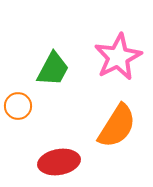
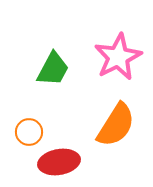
orange circle: moved 11 px right, 26 px down
orange semicircle: moved 1 px left, 1 px up
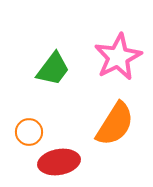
green trapezoid: rotated 9 degrees clockwise
orange semicircle: moved 1 px left, 1 px up
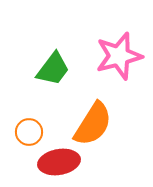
pink star: moved 1 px right, 1 px up; rotated 12 degrees clockwise
orange semicircle: moved 22 px left
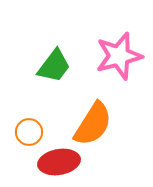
green trapezoid: moved 1 px right, 3 px up
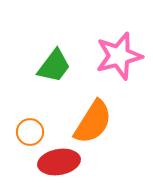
orange semicircle: moved 2 px up
orange circle: moved 1 px right
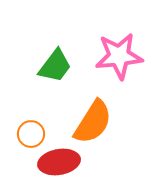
pink star: rotated 9 degrees clockwise
green trapezoid: moved 1 px right
orange circle: moved 1 px right, 2 px down
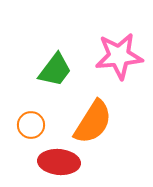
green trapezoid: moved 4 px down
orange circle: moved 9 px up
red ellipse: rotated 15 degrees clockwise
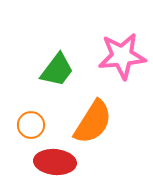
pink star: moved 3 px right
green trapezoid: moved 2 px right
red ellipse: moved 4 px left
